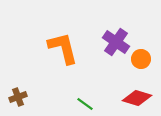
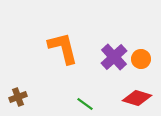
purple cross: moved 2 px left, 15 px down; rotated 12 degrees clockwise
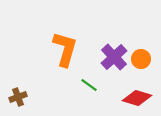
orange L-shape: moved 2 px right, 1 px down; rotated 30 degrees clockwise
green line: moved 4 px right, 19 px up
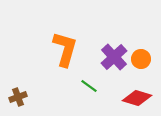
green line: moved 1 px down
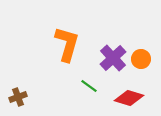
orange L-shape: moved 2 px right, 5 px up
purple cross: moved 1 px left, 1 px down
red diamond: moved 8 px left
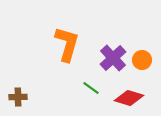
orange circle: moved 1 px right, 1 px down
green line: moved 2 px right, 2 px down
brown cross: rotated 18 degrees clockwise
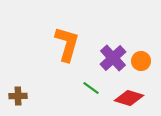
orange circle: moved 1 px left, 1 px down
brown cross: moved 1 px up
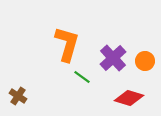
orange circle: moved 4 px right
green line: moved 9 px left, 11 px up
brown cross: rotated 36 degrees clockwise
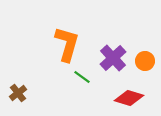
brown cross: moved 3 px up; rotated 18 degrees clockwise
